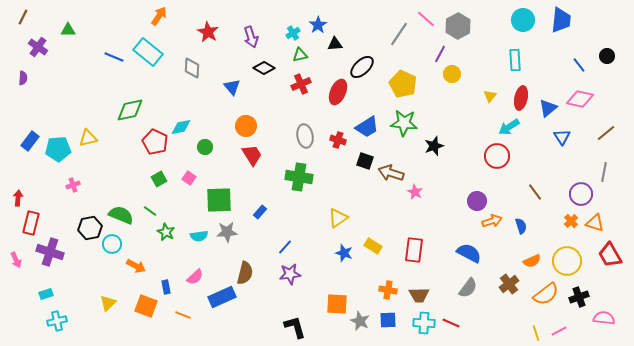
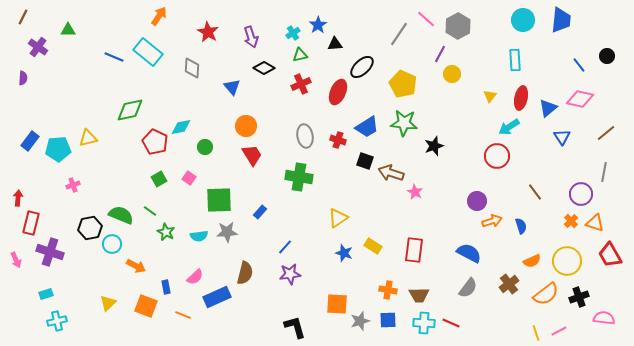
blue rectangle at (222, 297): moved 5 px left
gray star at (360, 321): rotated 30 degrees clockwise
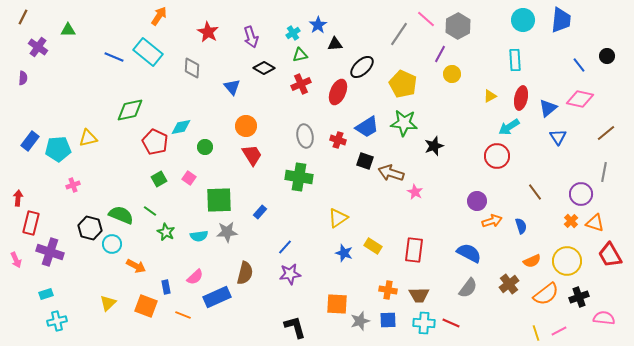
yellow triangle at (490, 96): rotated 24 degrees clockwise
blue triangle at (562, 137): moved 4 px left
black hexagon at (90, 228): rotated 25 degrees clockwise
